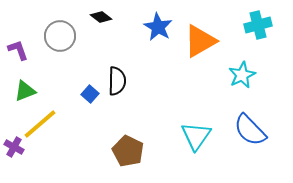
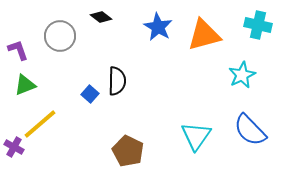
cyan cross: rotated 28 degrees clockwise
orange triangle: moved 4 px right, 6 px up; rotated 15 degrees clockwise
green triangle: moved 6 px up
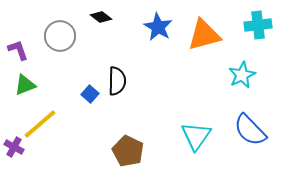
cyan cross: rotated 20 degrees counterclockwise
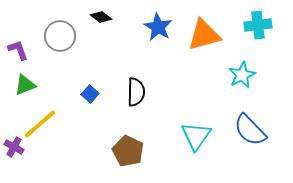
black semicircle: moved 19 px right, 11 px down
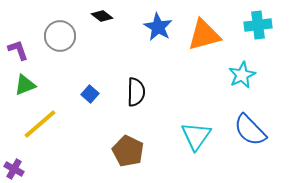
black diamond: moved 1 px right, 1 px up
purple cross: moved 22 px down
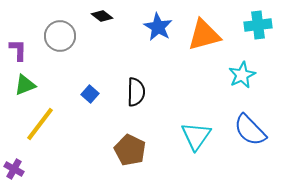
purple L-shape: rotated 20 degrees clockwise
yellow line: rotated 12 degrees counterclockwise
brown pentagon: moved 2 px right, 1 px up
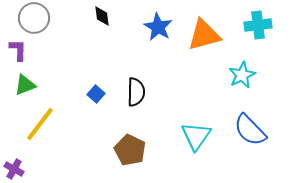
black diamond: rotated 45 degrees clockwise
gray circle: moved 26 px left, 18 px up
blue square: moved 6 px right
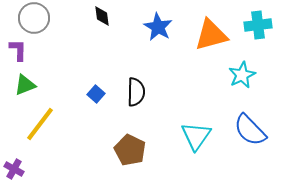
orange triangle: moved 7 px right
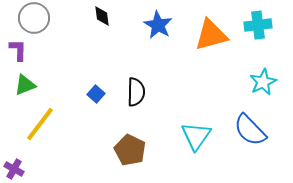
blue star: moved 2 px up
cyan star: moved 21 px right, 7 px down
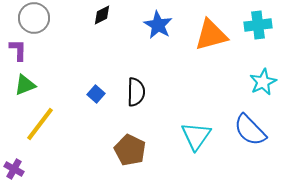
black diamond: moved 1 px up; rotated 70 degrees clockwise
